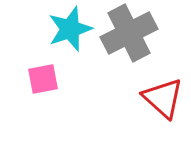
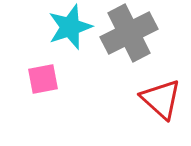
cyan star: moved 2 px up
red triangle: moved 2 px left, 1 px down
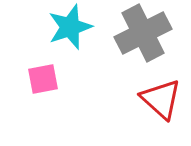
gray cross: moved 14 px right
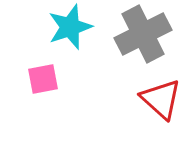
gray cross: moved 1 px down
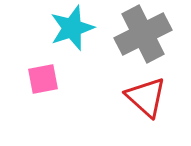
cyan star: moved 2 px right, 1 px down
red triangle: moved 15 px left, 2 px up
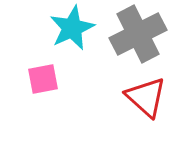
cyan star: rotated 6 degrees counterclockwise
gray cross: moved 5 px left
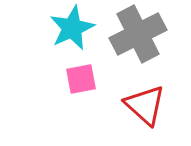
pink square: moved 38 px right
red triangle: moved 1 px left, 8 px down
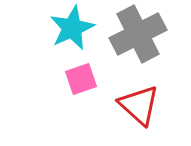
pink square: rotated 8 degrees counterclockwise
red triangle: moved 6 px left
